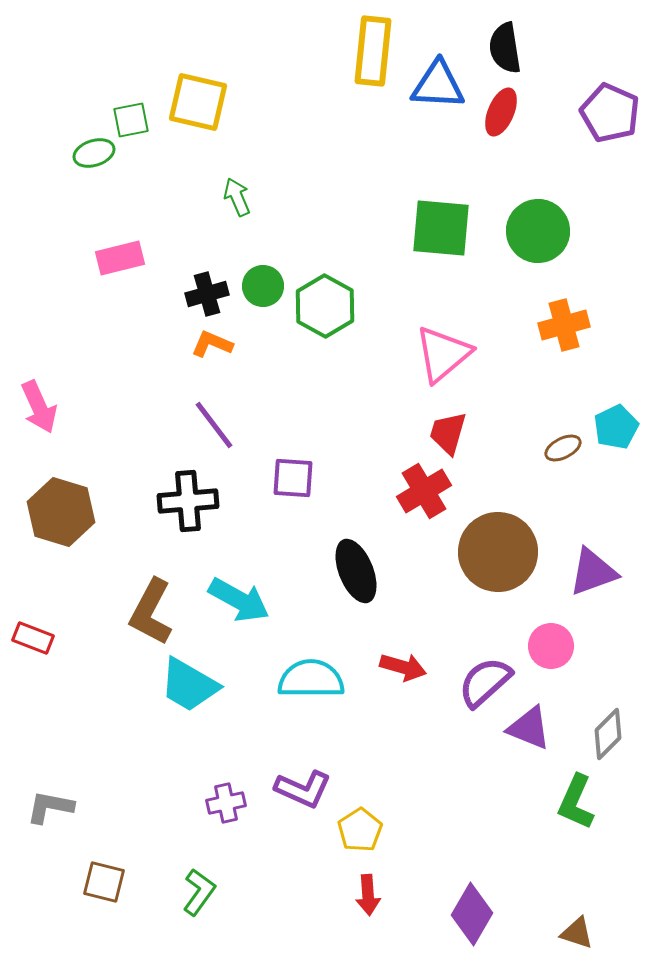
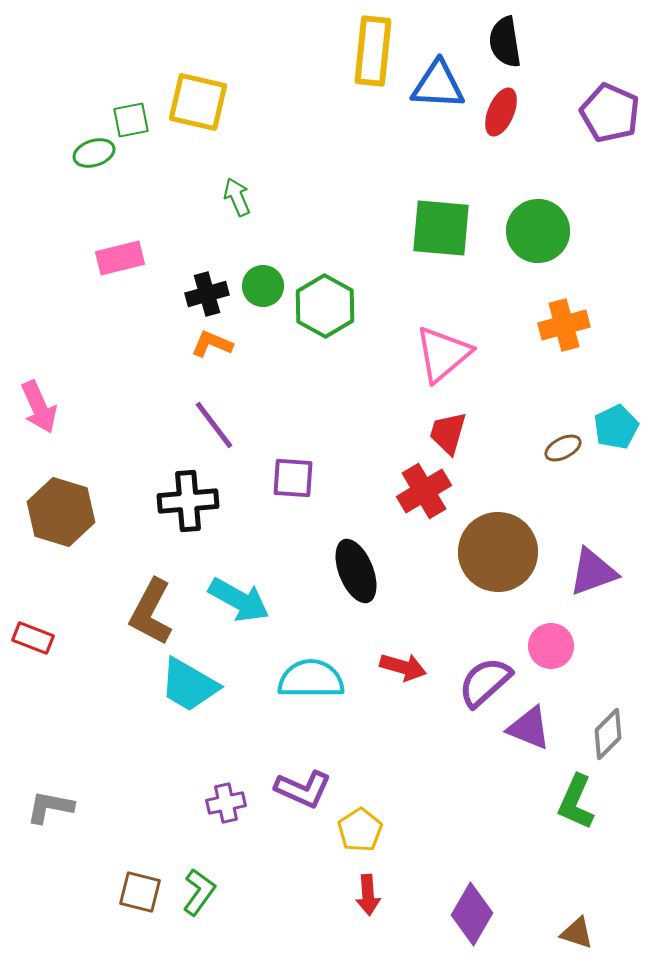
black semicircle at (505, 48): moved 6 px up
brown square at (104, 882): moved 36 px right, 10 px down
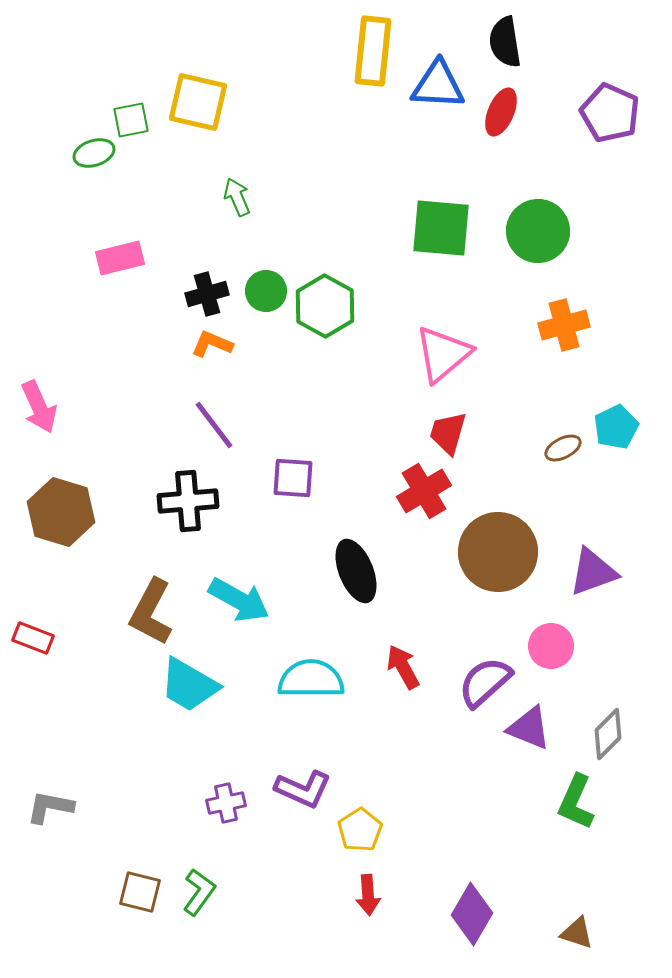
green circle at (263, 286): moved 3 px right, 5 px down
red arrow at (403, 667): rotated 135 degrees counterclockwise
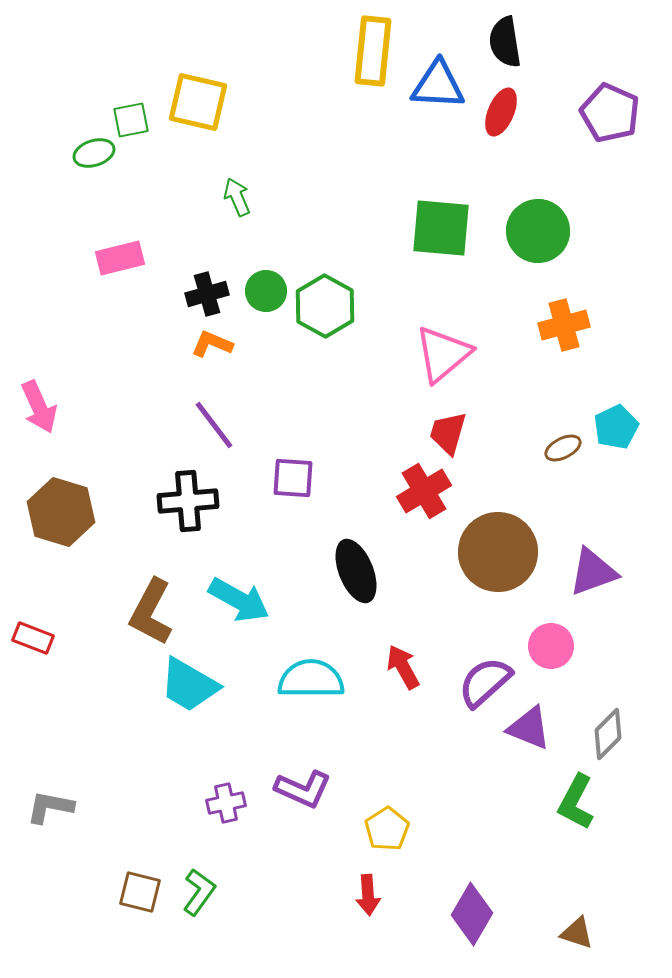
green L-shape at (576, 802): rotated 4 degrees clockwise
yellow pentagon at (360, 830): moved 27 px right, 1 px up
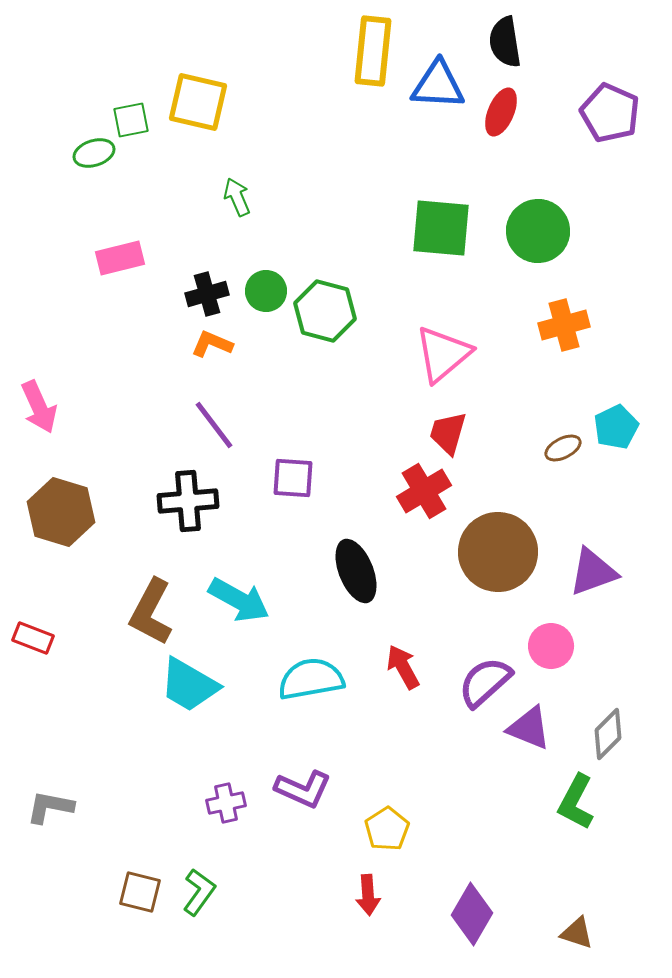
green hexagon at (325, 306): moved 5 px down; rotated 14 degrees counterclockwise
cyan semicircle at (311, 679): rotated 10 degrees counterclockwise
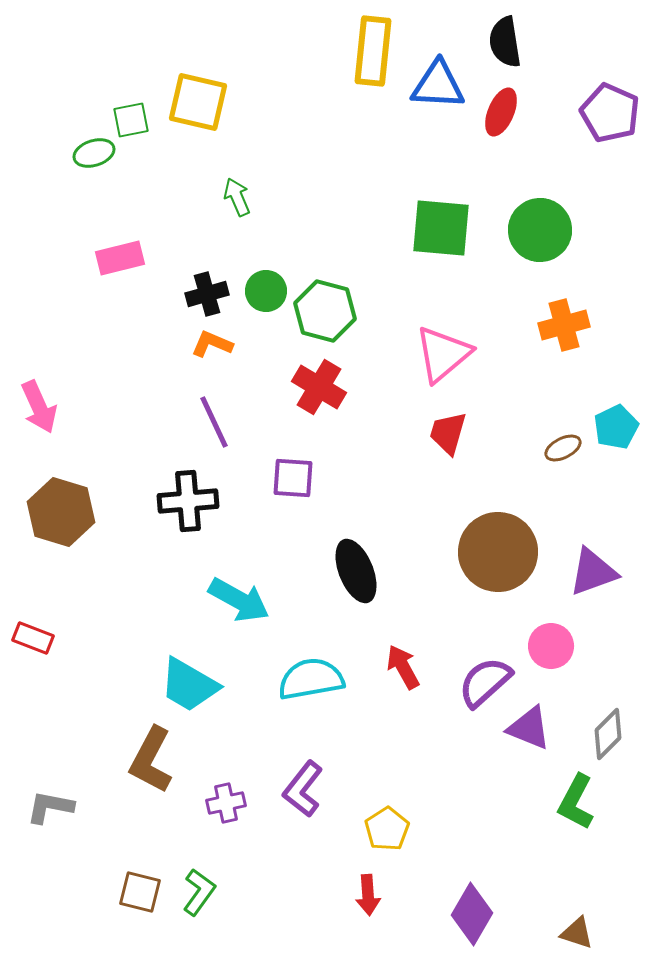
green circle at (538, 231): moved 2 px right, 1 px up
purple line at (214, 425): moved 3 px up; rotated 12 degrees clockwise
red cross at (424, 491): moved 105 px left, 104 px up; rotated 28 degrees counterclockwise
brown L-shape at (151, 612): moved 148 px down
purple L-shape at (303, 789): rotated 104 degrees clockwise
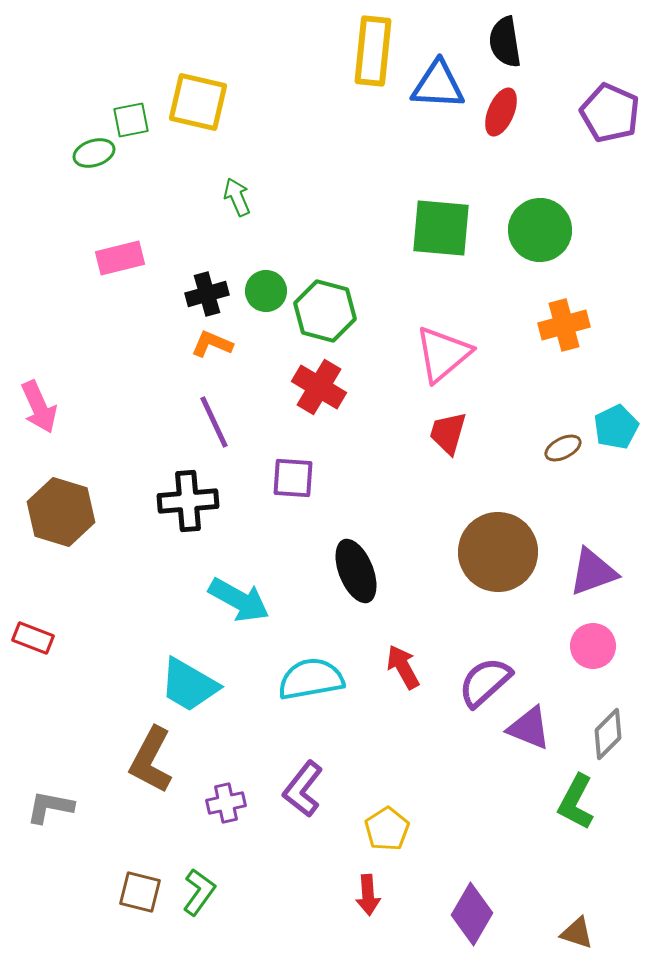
pink circle at (551, 646): moved 42 px right
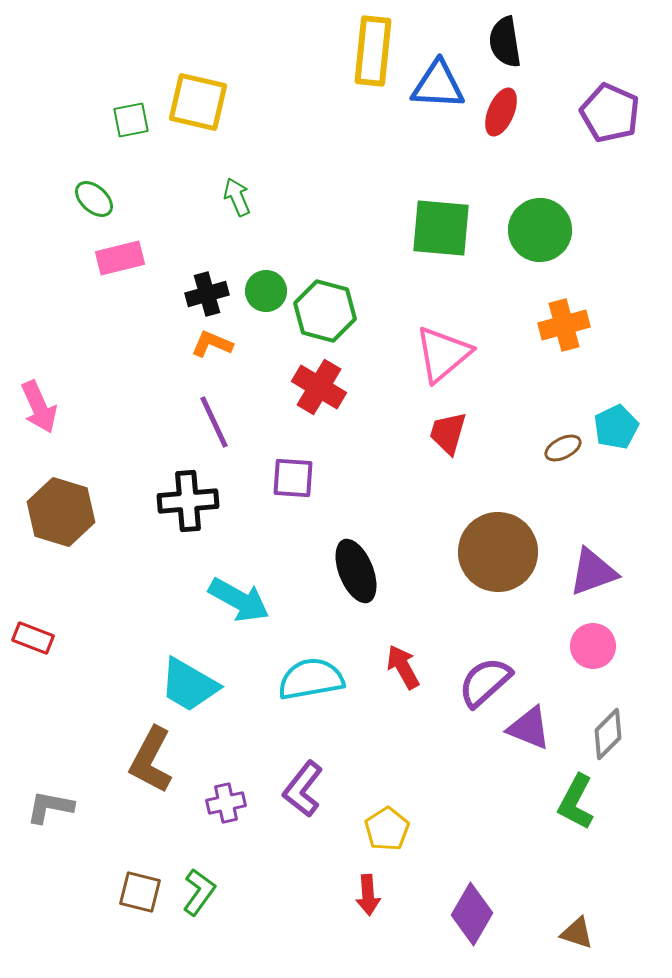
green ellipse at (94, 153): moved 46 px down; rotated 60 degrees clockwise
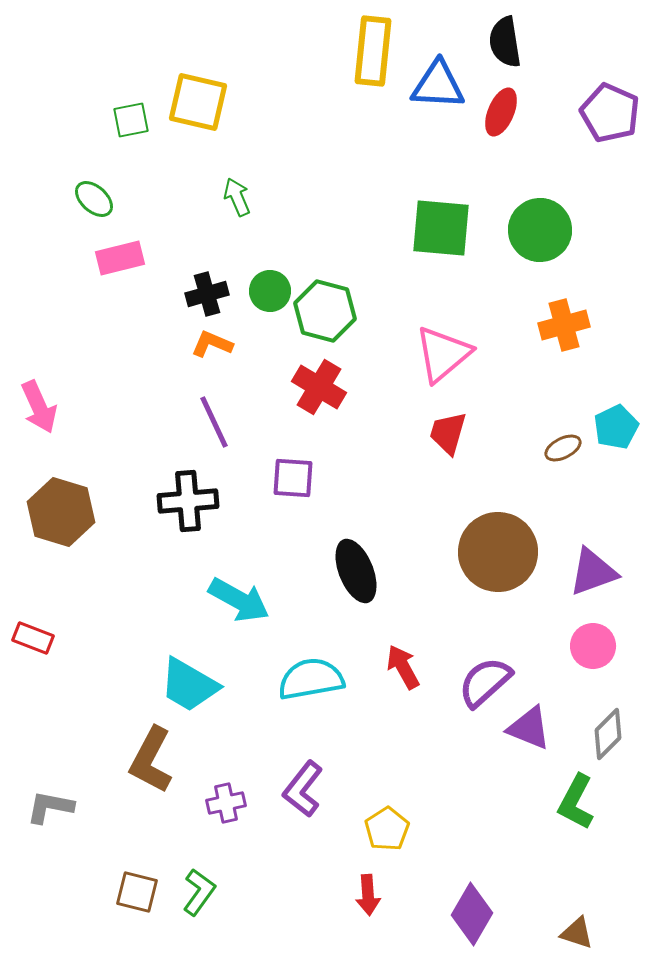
green circle at (266, 291): moved 4 px right
brown square at (140, 892): moved 3 px left
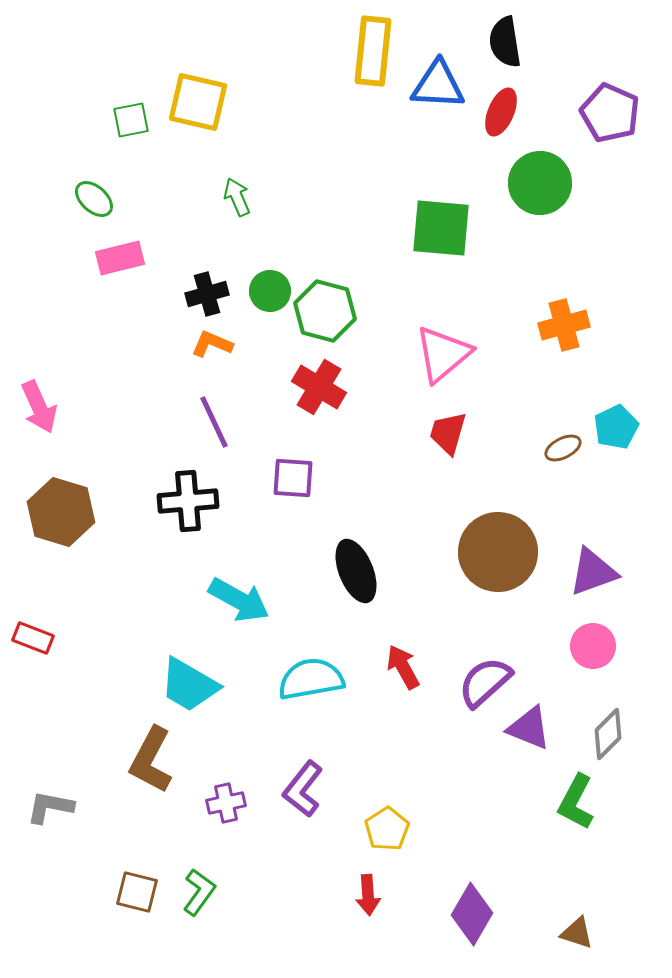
green circle at (540, 230): moved 47 px up
